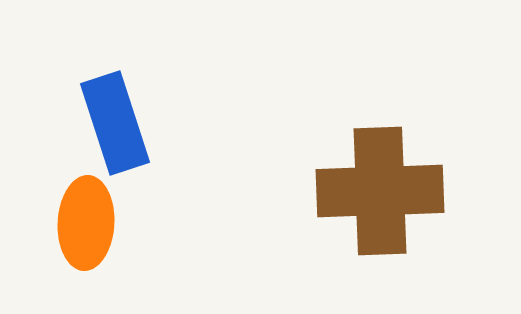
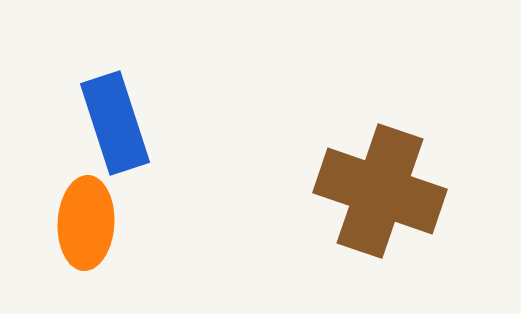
brown cross: rotated 21 degrees clockwise
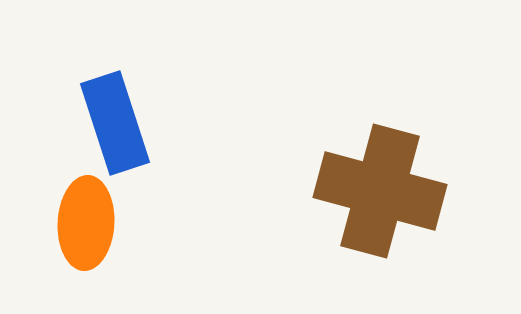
brown cross: rotated 4 degrees counterclockwise
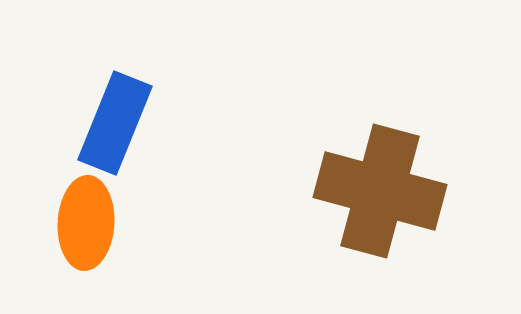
blue rectangle: rotated 40 degrees clockwise
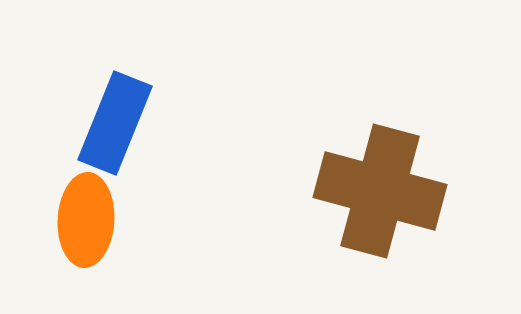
orange ellipse: moved 3 px up
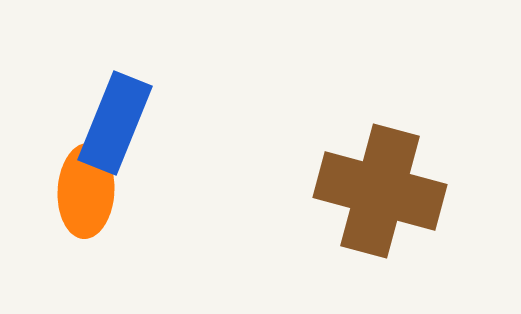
orange ellipse: moved 29 px up
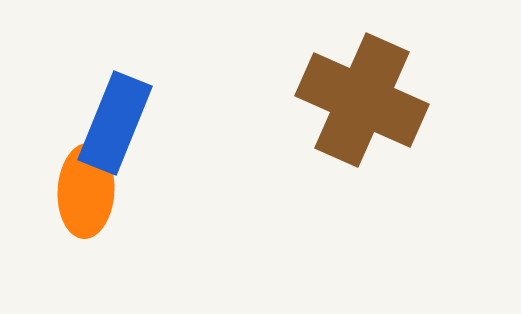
brown cross: moved 18 px left, 91 px up; rotated 9 degrees clockwise
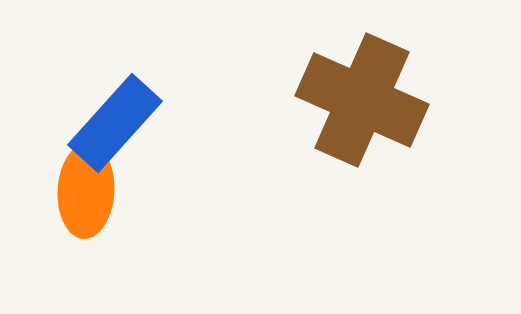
blue rectangle: rotated 20 degrees clockwise
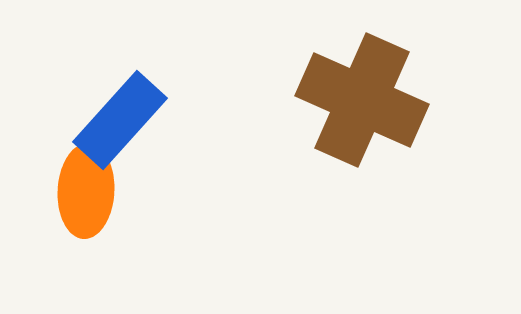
blue rectangle: moved 5 px right, 3 px up
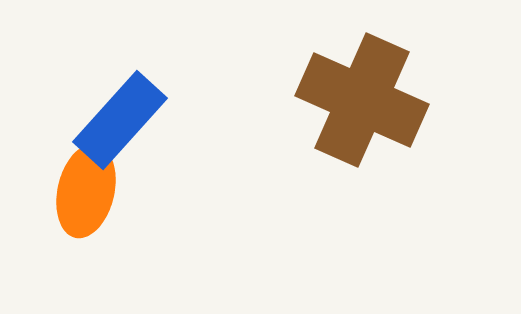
orange ellipse: rotated 10 degrees clockwise
